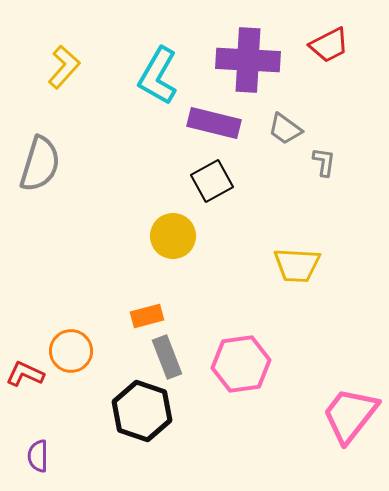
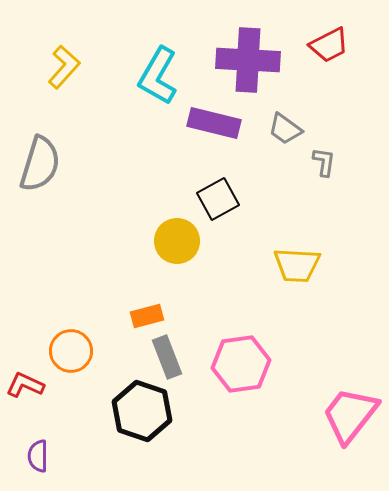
black square: moved 6 px right, 18 px down
yellow circle: moved 4 px right, 5 px down
red L-shape: moved 11 px down
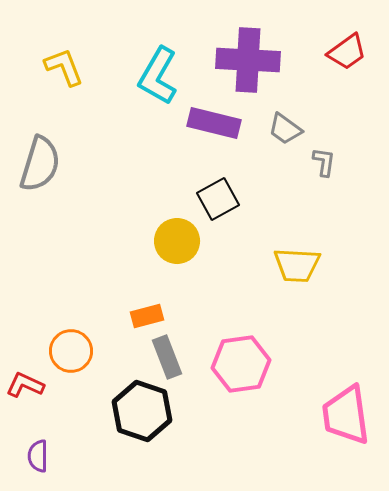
red trapezoid: moved 18 px right, 7 px down; rotated 9 degrees counterclockwise
yellow L-shape: rotated 63 degrees counterclockwise
pink trapezoid: moved 4 px left; rotated 46 degrees counterclockwise
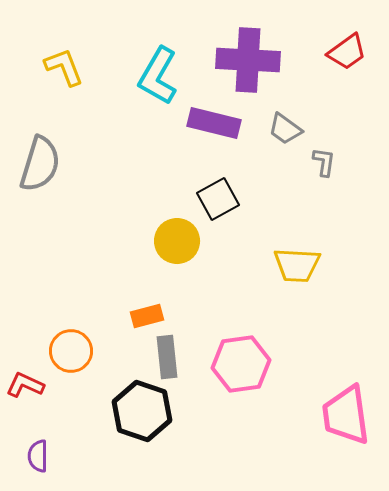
gray rectangle: rotated 15 degrees clockwise
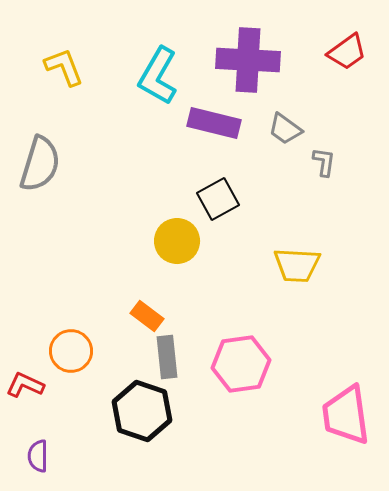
orange rectangle: rotated 52 degrees clockwise
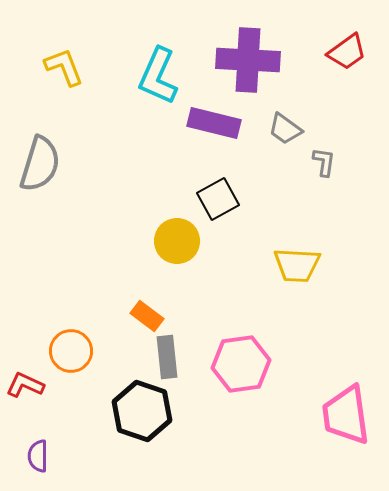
cyan L-shape: rotated 6 degrees counterclockwise
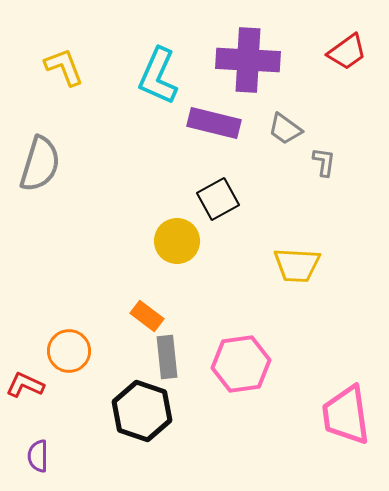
orange circle: moved 2 px left
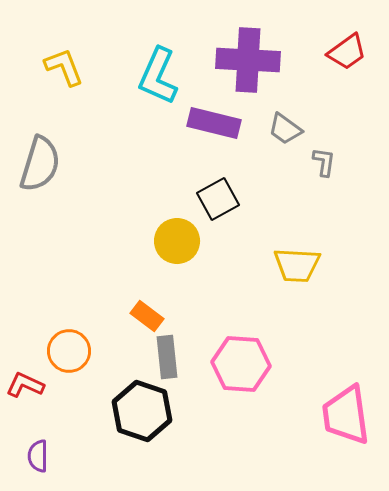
pink hexagon: rotated 12 degrees clockwise
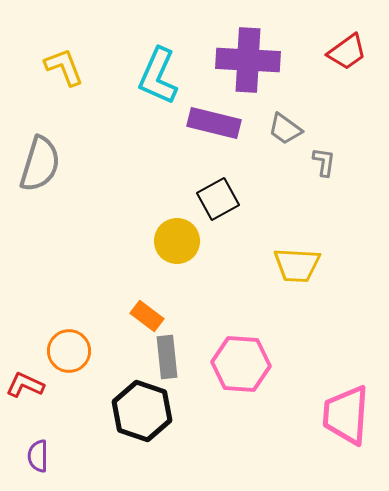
pink trapezoid: rotated 12 degrees clockwise
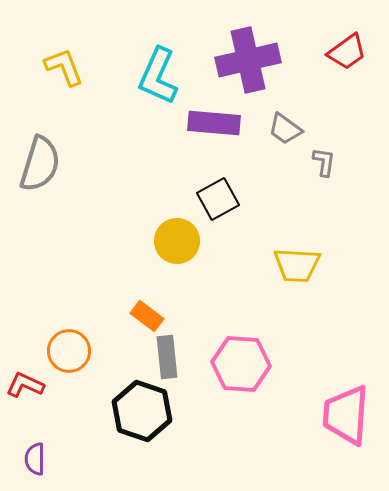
purple cross: rotated 16 degrees counterclockwise
purple rectangle: rotated 9 degrees counterclockwise
purple semicircle: moved 3 px left, 3 px down
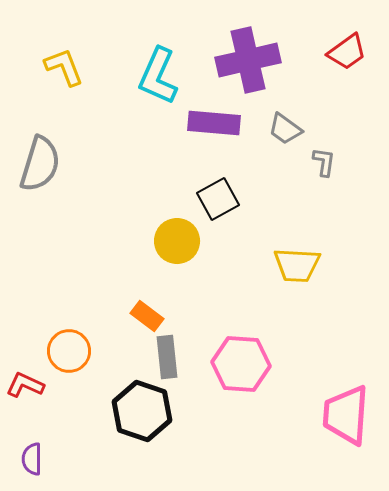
purple semicircle: moved 3 px left
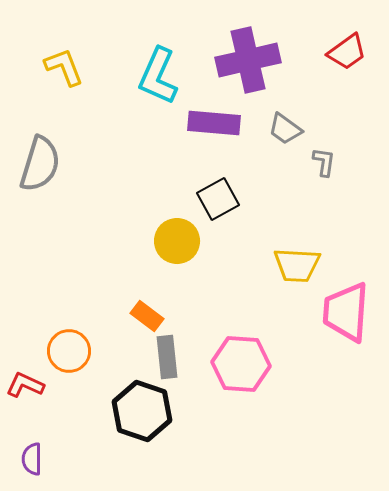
pink trapezoid: moved 103 px up
